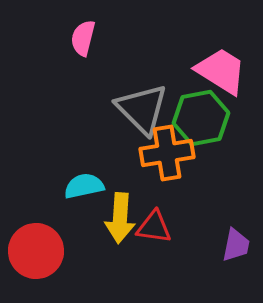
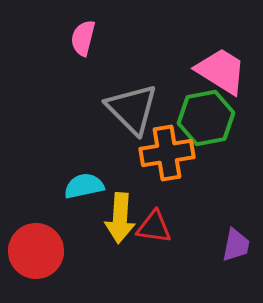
gray triangle: moved 10 px left
green hexagon: moved 5 px right
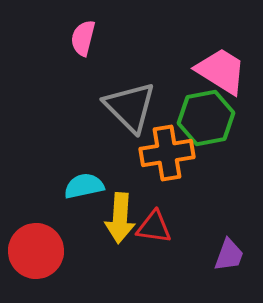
gray triangle: moved 2 px left, 2 px up
purple trapezoid: moved 7 px left, 10 px down; rotated 9 degrees clockwise
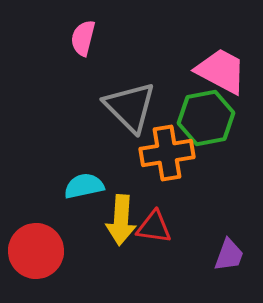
pink trapezoid: rotated 4 degrees counterclockwise
yellow arrow: moved 1 px right, 2 px down
